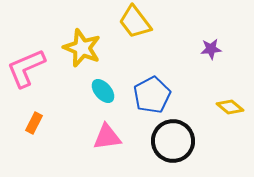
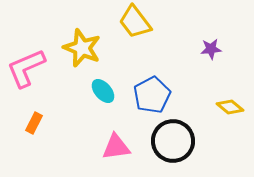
pink triangle: moved 9 px right, 10 px down
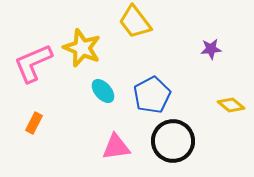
pink L-shape: moved 7 px right, 5 px up
yellow diamond: moved 1 px right, 2 px up
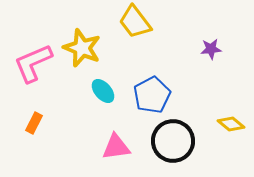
yellow diamond: moved 19 px down
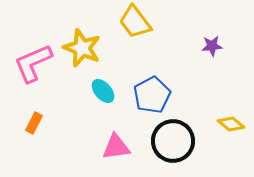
purple star: moved 1 px right, 3 px up
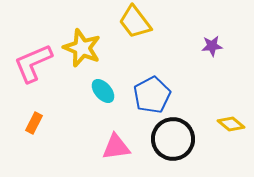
black circle: moved 2 px up
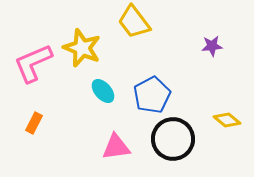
yellow trapezoid: moved 1 px left
yellow diamond: moved 4 px left, 4 px up
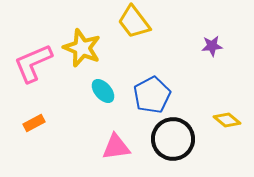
orange rectangle: rotated 35 degrees clockwise
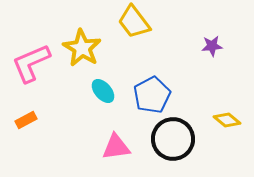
yellow star: rotated 9 degrees clockwise
pink L-shape: moved 2 px left
orange rectangle: moved 8 px left, 3 px up
